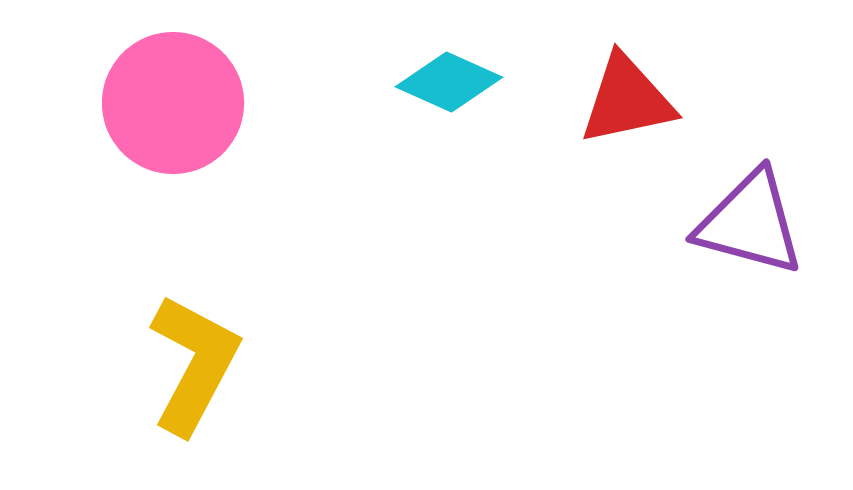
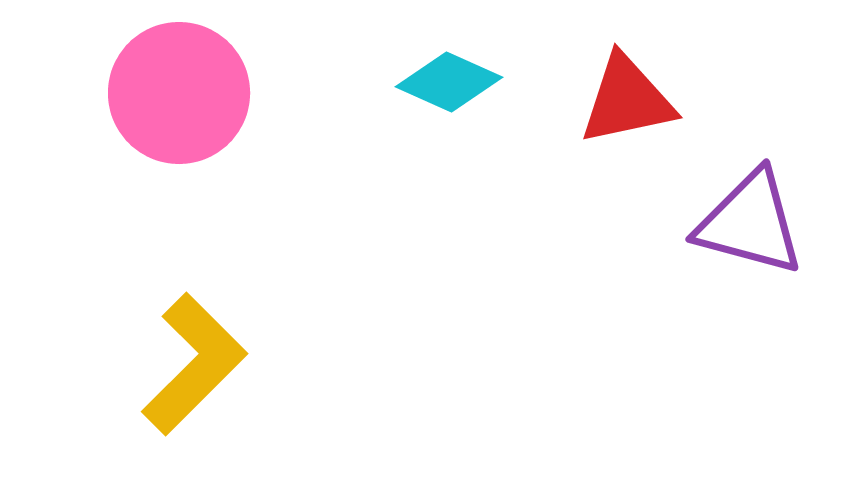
pink circle: moved 6 px right, 10 px up
yellow L-shape: rotated 17 degrees clockwise
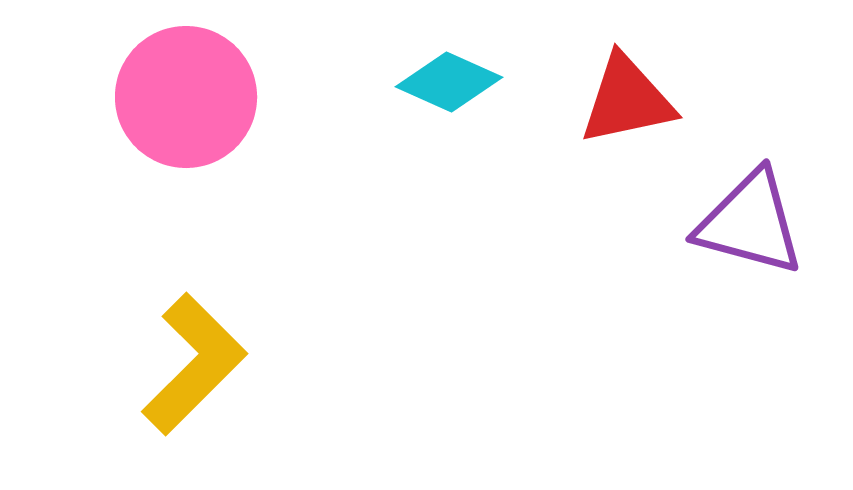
pink circle: moved 7 px right, 4 px down
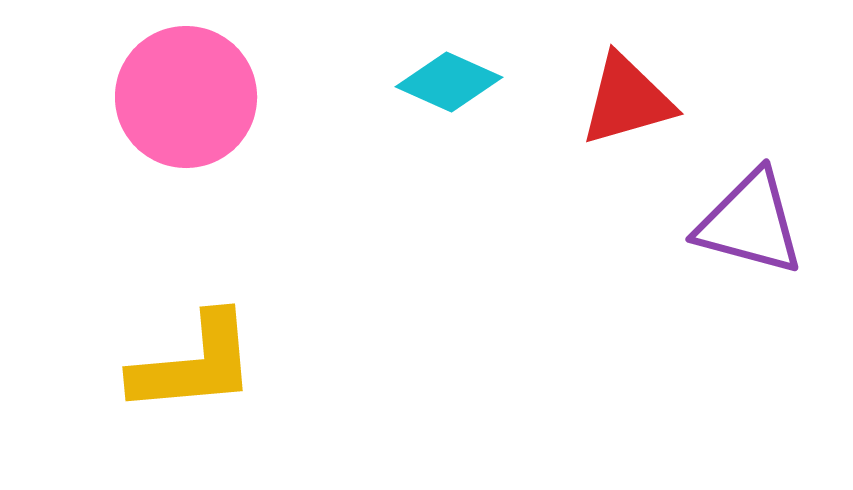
red triangle: rotated 4 degrees counterclockwise
yellow L-shape: rotated 40 degrees clockwise
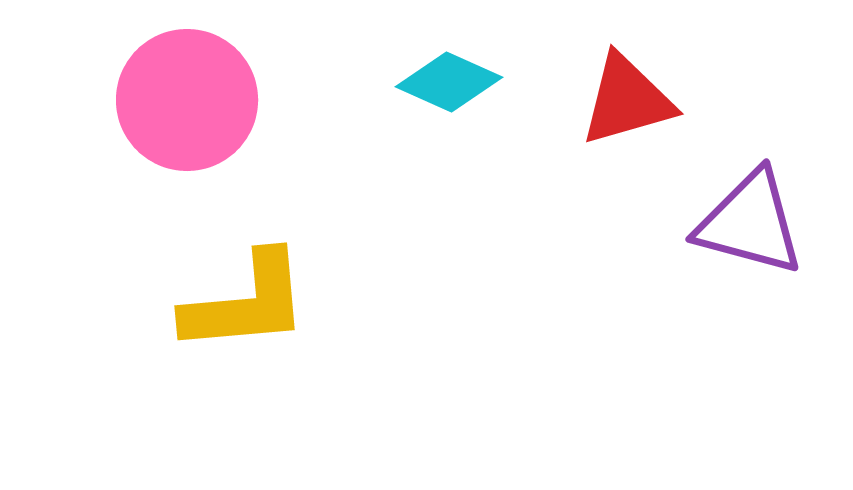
pink circle: moved 1 px right, 3 px down
yellow L-shape: moved 52 px right, 61 px up
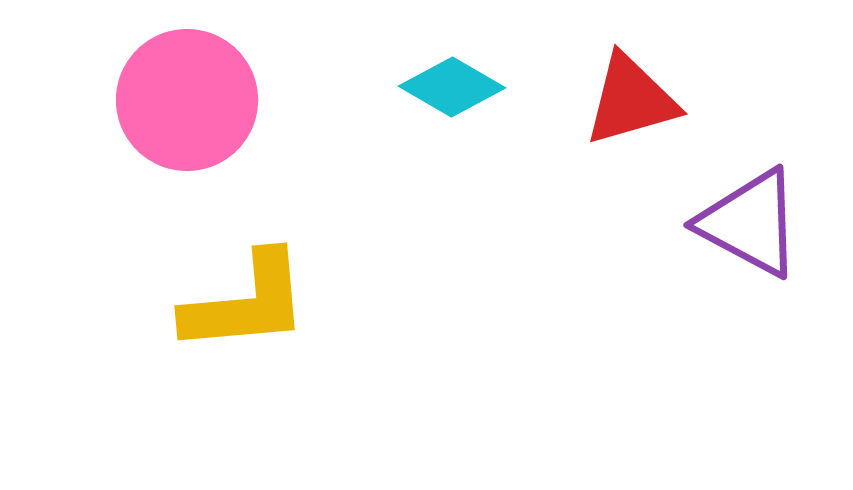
cyan diamond: moved 3 px right, 5 px down; rotated 6 degrees clockwise
red triangle: moved 4 px right
purple triangle: rotated 13 degrees clockwise
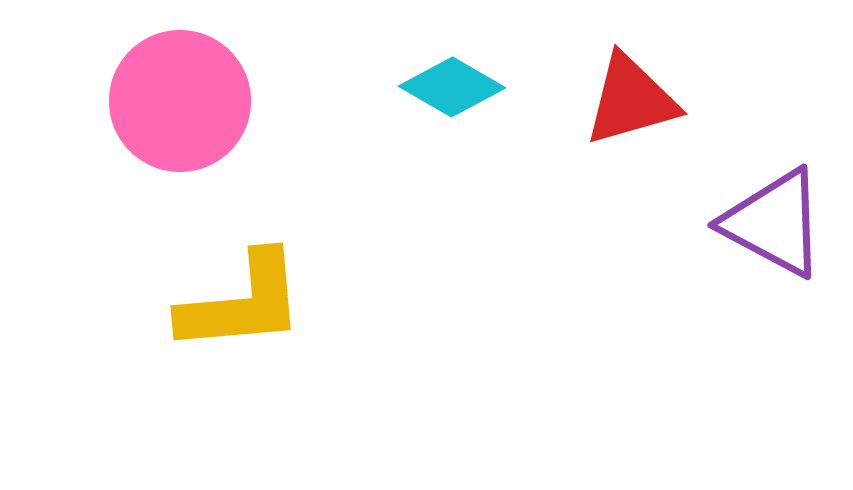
pink circle: moved 7 px left, 1 px down
purple triangle: moved 24 px right
yellow L-shape: moved 4 px left
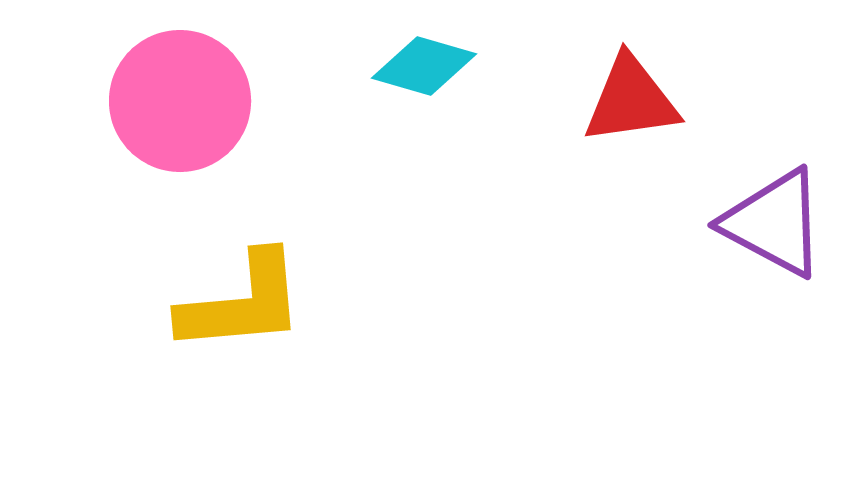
cyan diamond: moved 28 px left, 21 px up; rotated 14 degrees counterclockwise
red triangle: rotated 8 degrees clockwise
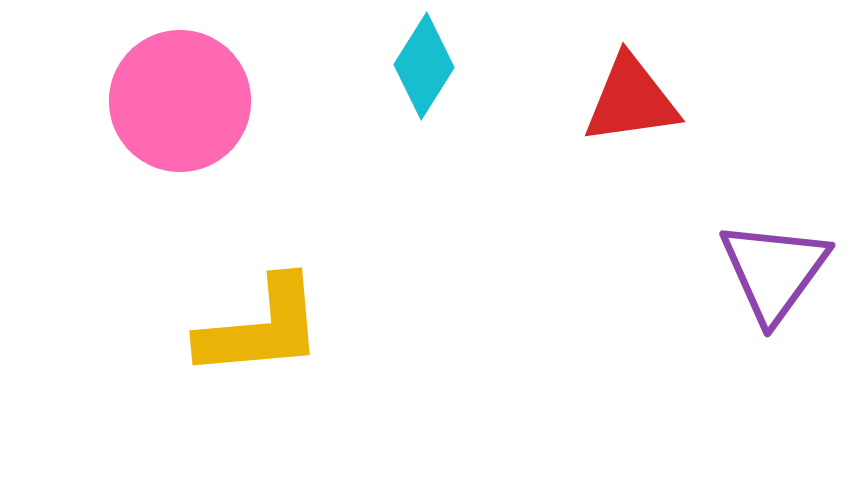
cyan diamond: rotated 74 degrees counterclockwise
purple triangle: moved 48 px down; rotated 38 degrees clockwise
yellow L-shape: moved 19 px right, 25 px down
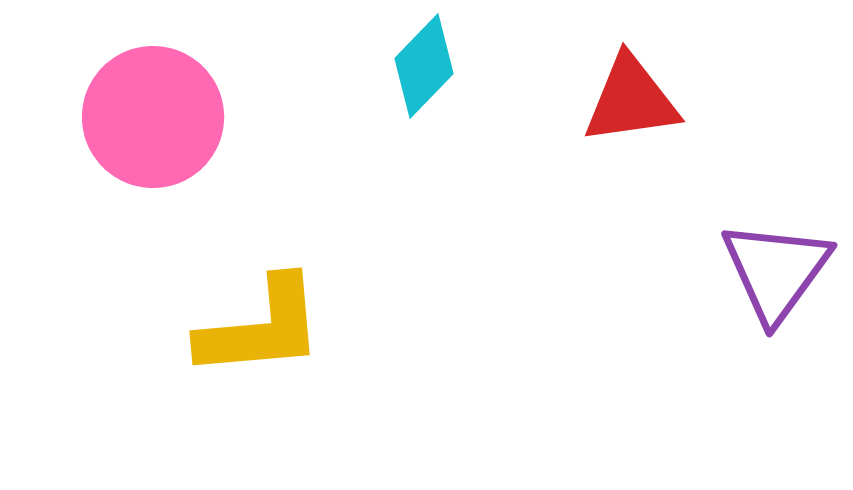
cyan diamond: rotated 12 degrees clockwise
pink circle: moved 27 px left, 16 px down
purple triangle: moved 2 px right
